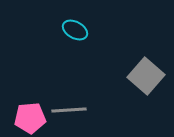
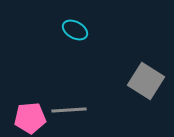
gray square: moved 5 px down; rotated 9 degrees counterclockwise
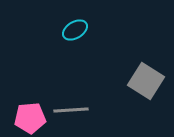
cyan ellipse: rotated 60 degrees counterclockwise
gray line: moved 2 px right
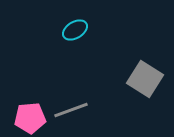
gray square: moved 1 px left, 2 px up
gray line: rotated 16 degrees counterclockwise
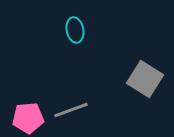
cyan ellipse: rotated 70 degrees counterclockwise
pink pentagon: moved 2 px left
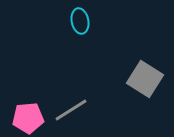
cyan ellipse: moved 5 px right, 9 px up
gray line: rotated 12 degrees counterclockwise
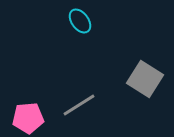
cyan ellipse: rotated 25 degrees counterclockwise
gray line: moved 8 px right, 5 px up
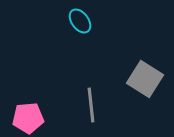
gray line: moved 12 px right; rotated 64 degrees counterclockwise
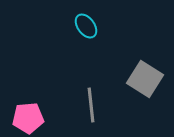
cyan ellipse: moved 6 px right, 5 px down
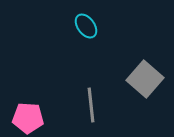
gray square: rotated 9 degrees clockwise
pink pentagon: rotated 8 degrees clockwise
